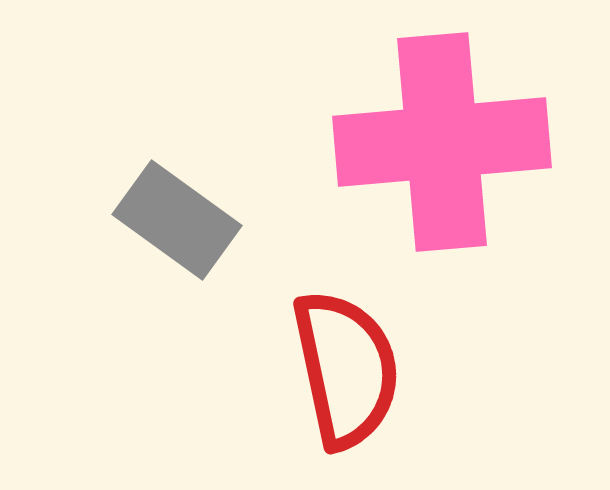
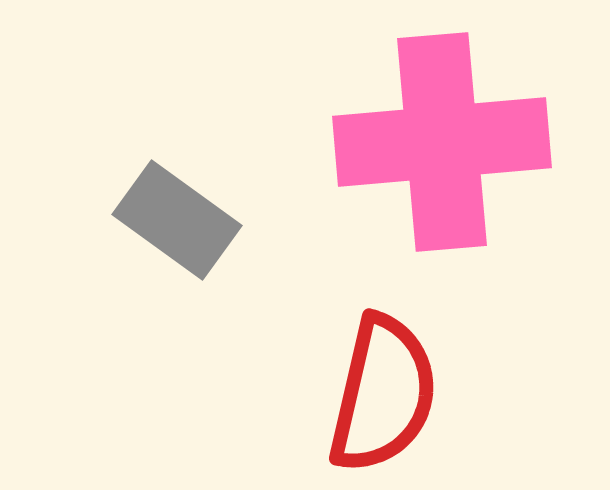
red semicircle: moved 37 px right, 25 px down; rotated 25 degrees clockwise
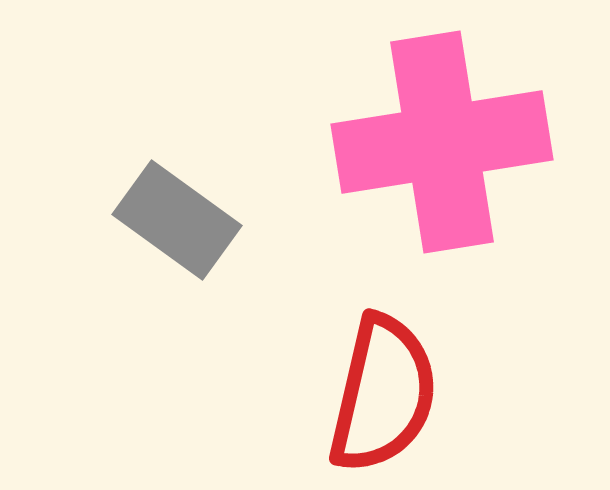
pink cross: rotated 4 degrees counterclockwise
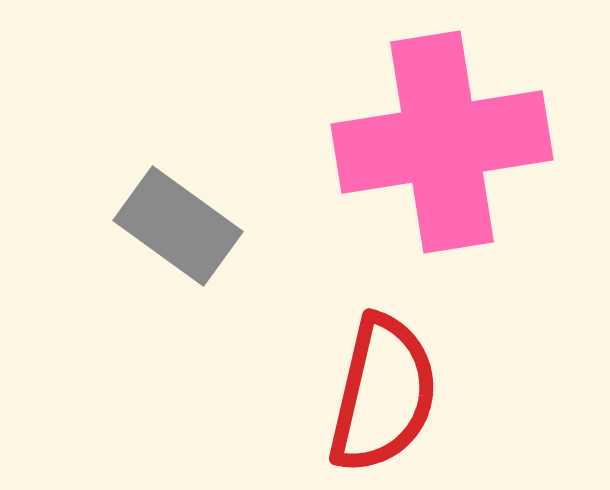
gray rectangle: moved 1 px right, 6 px down
